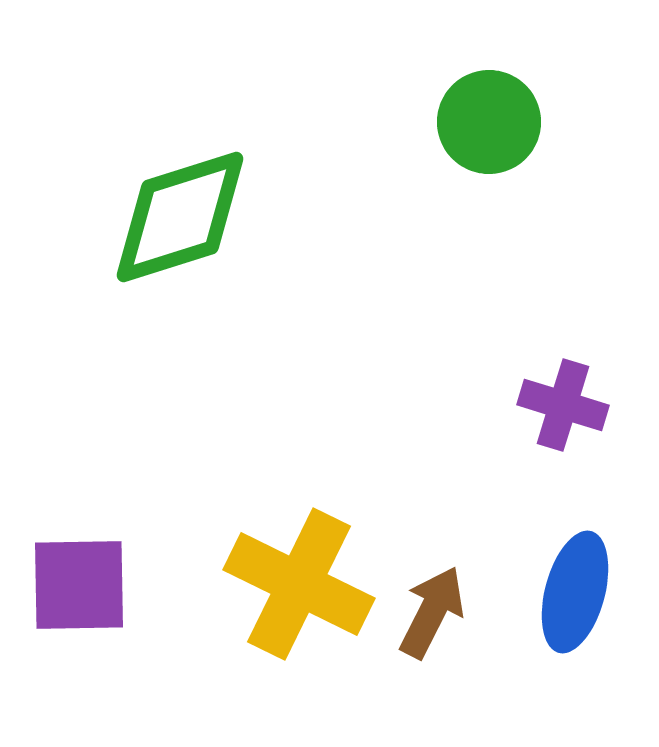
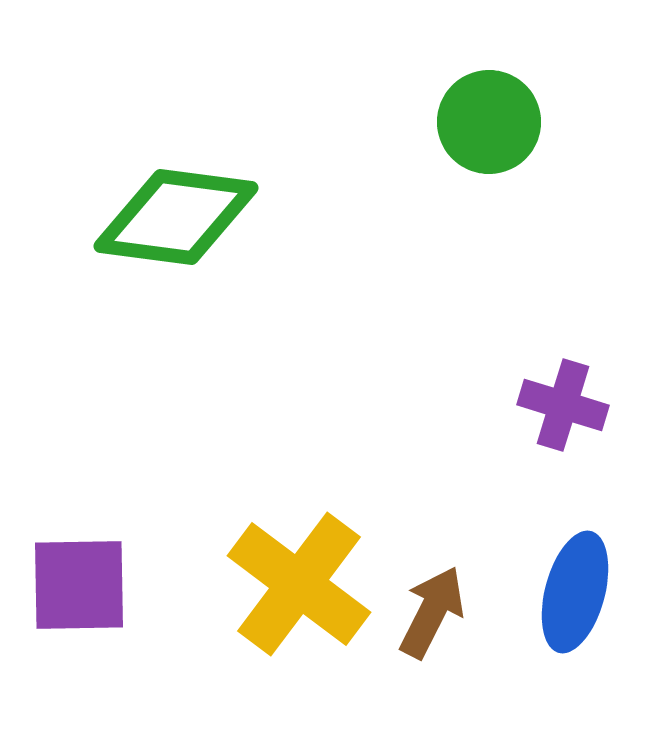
green diamond: moved 4 px left; rotated 25 degrees clockwise
yellow cross: rotated 11 degrees clockwise
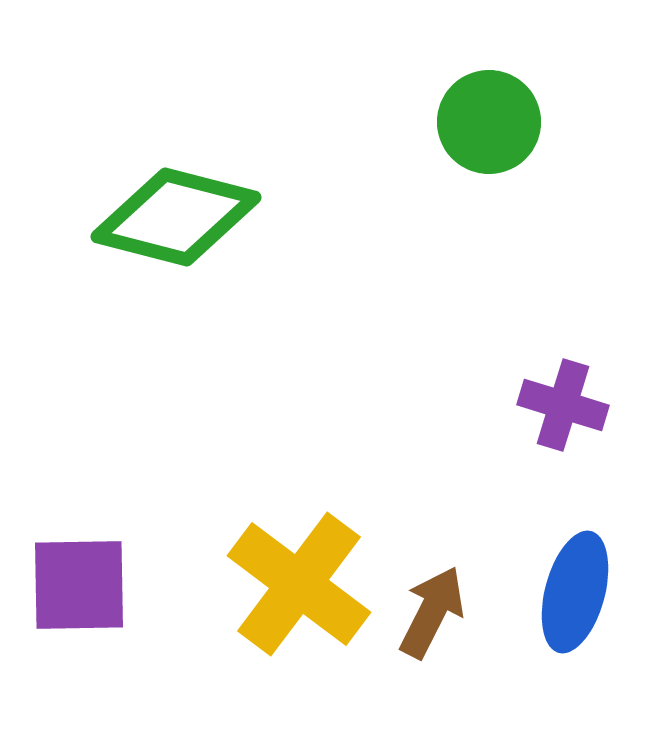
green diamond: rotated 7 degrees clockwise
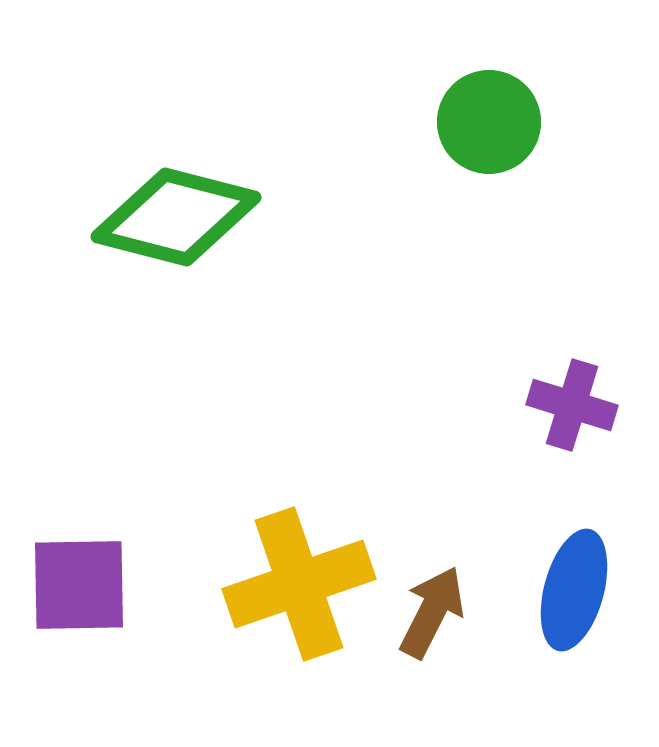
purple cross: moved 9 px right
yellow cross: rotated 34 degrees clockwise
blue ellipse: moved 1 px left, 2 px up
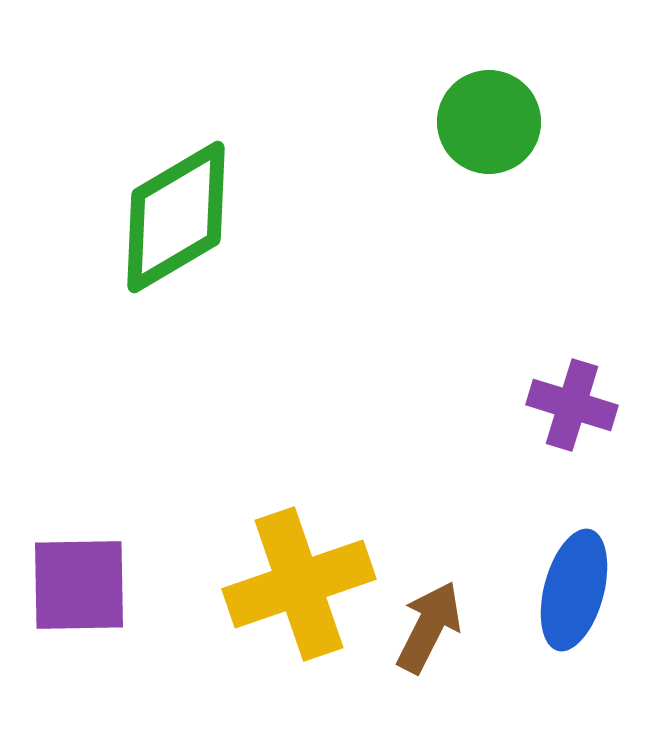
green diamond: rotated 45 degrees counterclockwise
brown arrow: moved 3 px left, 15 px down
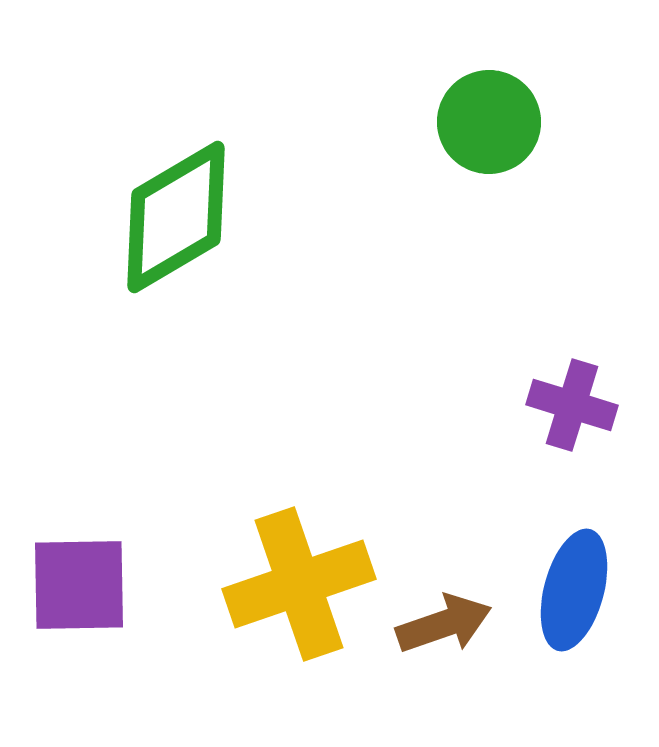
brown arrow: moved 15 px right, 3 px up; rotated 44 degrees clockwise
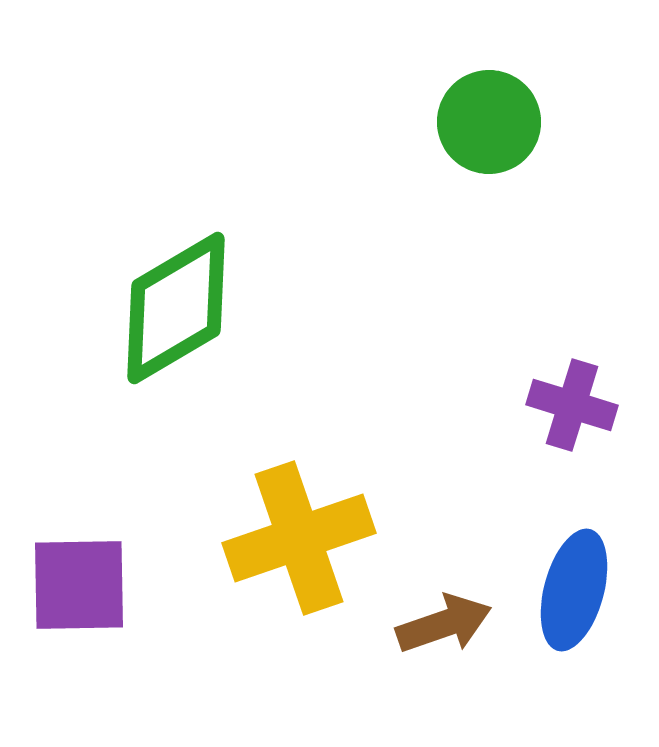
green diamond: moved 91 px down
yellow cross: moved 46 px up
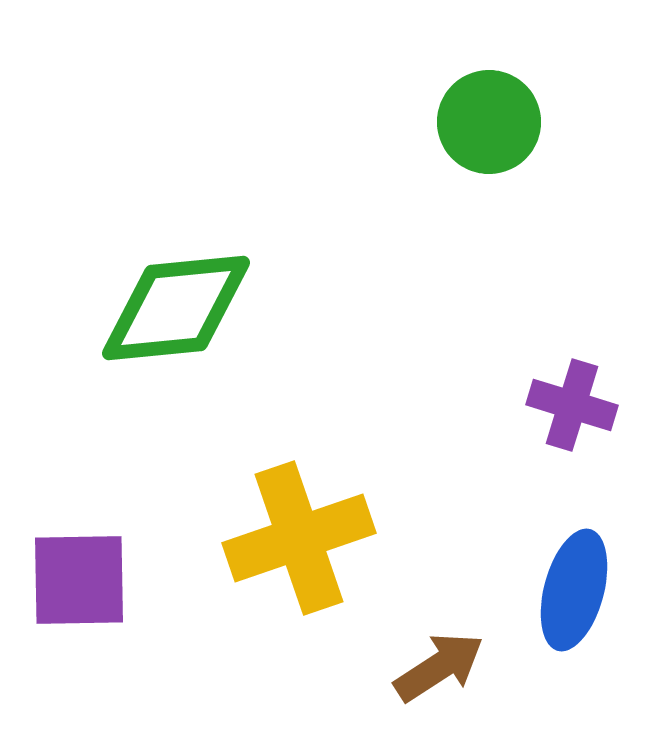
green diamond: rotated 25 degrees clockwise
purple square: moved 5 px up
brown arrow: moved 5 px left, 43 px down; rotated 14 degrees counterclockwise
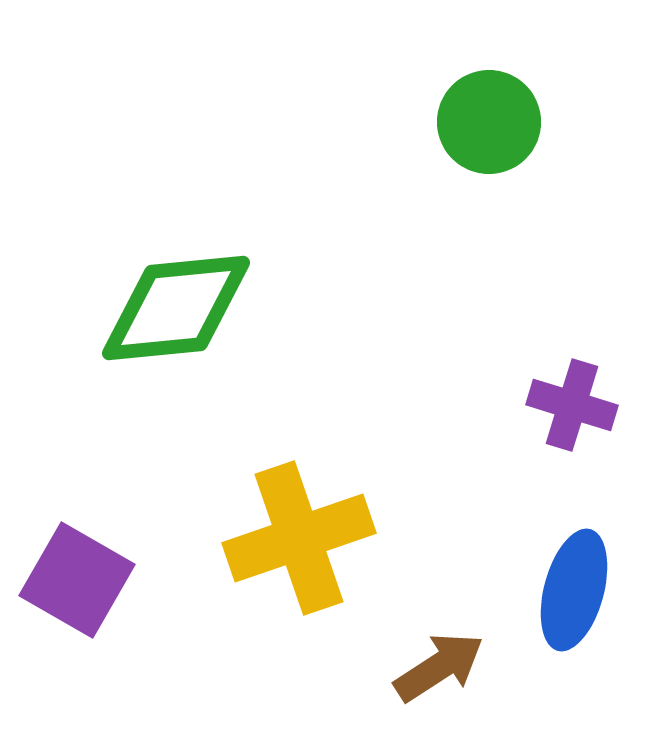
purple square: moved 2 px left; rotated 31 degrees clockwise
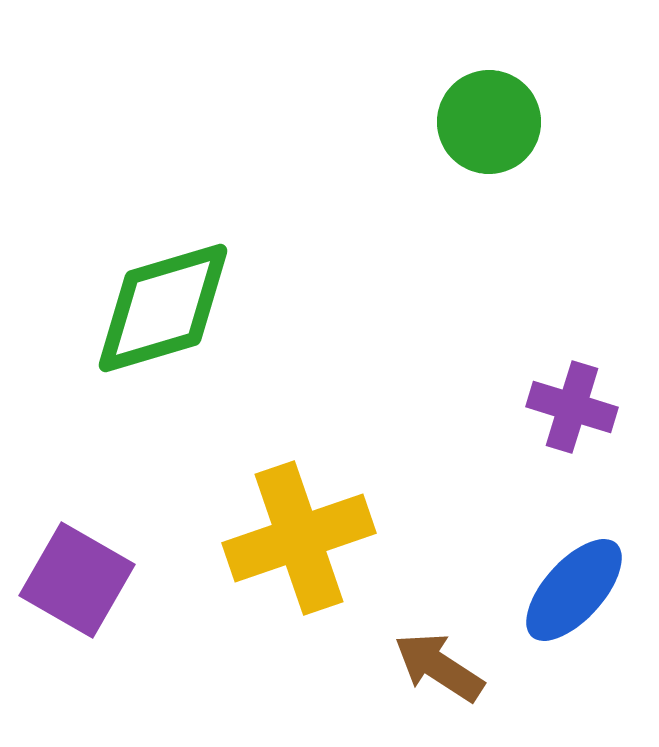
green diamond: moved 13 px left; rotated 11 degrees counterclockwise
purple cross: moved 2 px down
blue ellipse: rotated 27 degrees clockwise
brown arrow: rotated 114 degrees counterclockwise
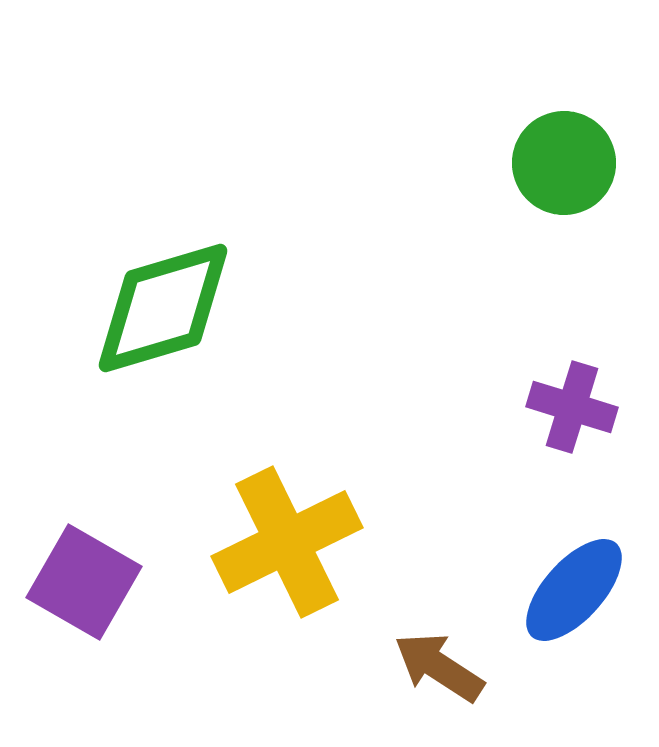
green circle: moved 75 px right, 41 px down
yellow cross: moved 12 px left, 4 px down; rotated 7 degrees counterclockwise
purple square: moved 7 px right, 2 px down
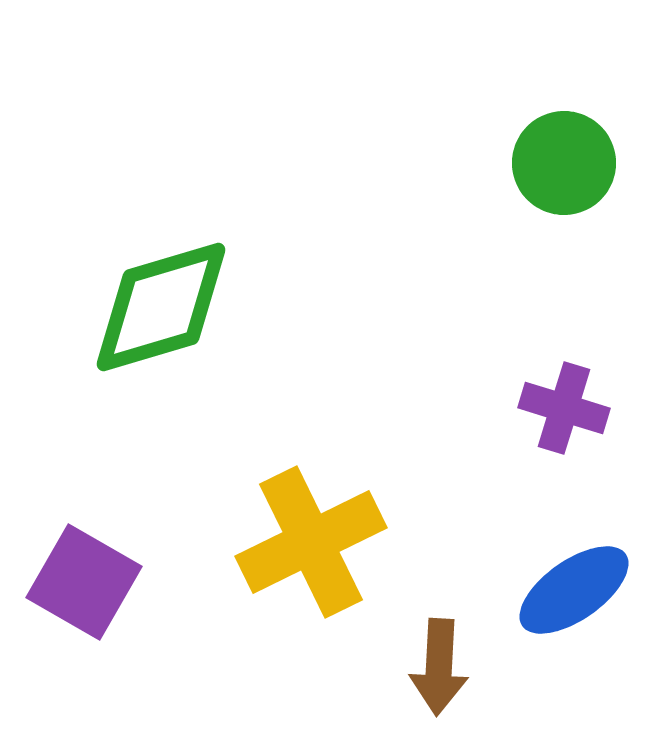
green diamond: moved 2 px left, 1 px up
purple cross: moved 8 px left, 1 px down
yellow cross: moved 24 px right
blue ellipse: rotated 13 degrees clockwise
brown arrow: rotated 120 degrees counterclockwise
